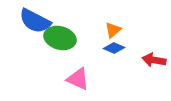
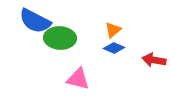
green ellipse: rotated 12 degrees counterclockwise
pink triangle: rotated 10 degrees counterclockwise
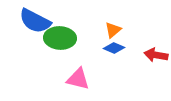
red arrow: moved 2 px right, 5 px up
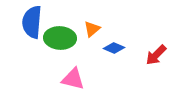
blue semicircle: moved 3 px left, 1 px down; rotated 68 degrees clockwise
orange triangle: moved 21 px left, 1 px up
red arrow: rotated 55 degrees counterclockwise
pink triangle: moved 5 px left
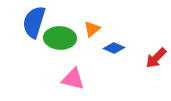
blue semicircle: moved 2 px right; rotated 12 degrees clockwise
red arrow: moved 3 px down
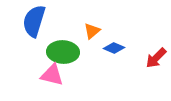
blue semicircle: moved 1 px up
orange triangle: moved 2 px down
green ellipse: moved 3 px right, 14 px down
pink triangle: moved 21 px left, 4 px up
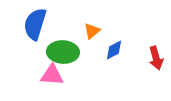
blue semicircle: moved 1 px right, 3 px down
blue diamond: moved 2 px down; rotated 50 degrees counterclockwise
red arrow: rotated 60 degrees counterclockwise
pink triangle: rotated 10 degrees counterclockwise
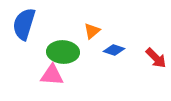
blue semicircle: moved 11 px left
blue diamond: rotated 45 degrees clockwise
red arrow: rotated 30 degrees counterclockwise
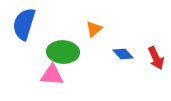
orange triangle: moved 2 px right, 2 px up
blue diamond: moved 9 px right, 4 px down; rotated 30 degrees clockwise
red arrow: rotated 20 degrees clockwise
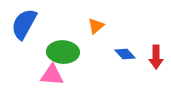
blue semicircle: rotated 12 degrees clockwise
orange triangle: moved 2 px right, 3 px up
blue diamond: moved 2 px right
red arrow: moved 1 px up; rotated 25 degrees clockwise
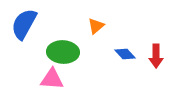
red arrow: moved 1 px up
pink triangle: moved 4 px down
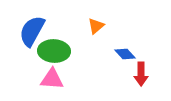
blue semicircle: moved 8 px right, 7 px down
green ellipse: moved 9 px left, 1 px up
red arrow: moved 15 px left, 18 px down
